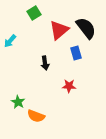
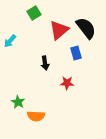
red star: moved 2 px left, 3 px up
orange semicircle: rotated 18 degrees counterclockwise
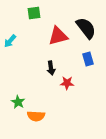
green square: rotated 24 degrees clockwise
red triangle: moved 1 px left, 6 px down; rotated 25 degrees clockwise
blue rectangle: moved 12 px right, 6 px down
black arrow: moved 6 px right, 5 px down
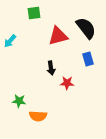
green star: moved 1 px right, 1 px up; rotated 24 degrees counterclockwise
orange semicircle: moved 2 px right
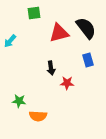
red triangle: moved 1 px right, 3 px up
blue rectangle: moved 1 px down
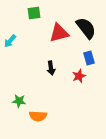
blue rectangle: moved 1 px right, 2 px up
red star: moved 12 px right, 7 px up; rotated 24 degrees counterclockwise
